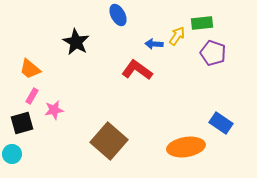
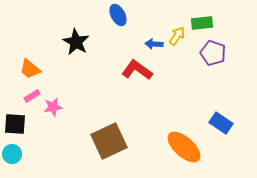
pink rectangle: rotated 28 degrees clockwise
pink star: moved 1 px left, 3 px up
black square: moved 7 px left, 1 px down; rotated 20 degrees clockwise
brown square: rotated 24 degrees clockwise
orange ellipse: moved 2 px left; rotated 51 degrees clockwise
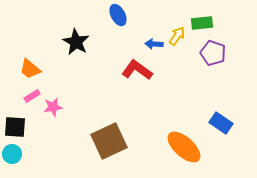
black square: moved 3 px down
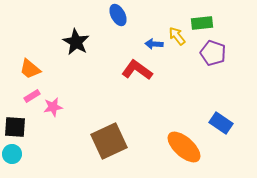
yellow arrow: rotated 72 degrees counterclockwise
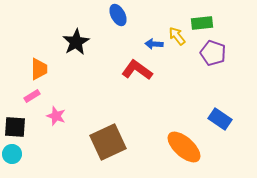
black star: rotated 12 degrees clockwise
orange trapezoid: moved 9 px right; rotated 130 degrees counterclockwise
pink star: moved 3 px right, 9 px down; rotated 30 degrees clockwise
blue rectangle: moved 1 px left, 4 px up
brown square: moved 1 px left, 1 px down
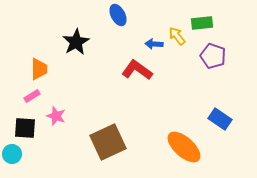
purple pentagon: moved 3 px down
black square: moved 10 px right, 1 px down
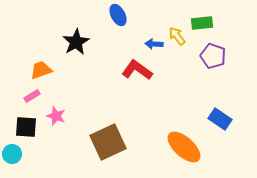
orange trapezoid: moved 2 px right, 1 px down; rotated 110 degrees counterclockwise
black square: moved 1 px right, 1 px up
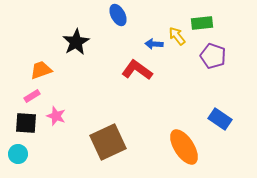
black square: moved 4 px up
orange ellipse: rotated 15 degrees clockwise
cyan circle: moved 6 px right
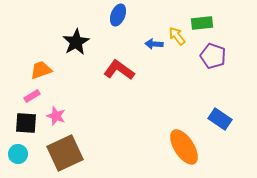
blue ellipse: rotated 50 degrees clockwise
red L-shape: moved 18 px left
brown square: moved 43 px left, 11 px down
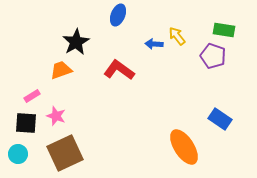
green rectangle: moved 22 px right, 7 px down; rotated 15 degrees clockwise
orange trapezoid: moved 20 px right
